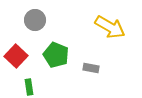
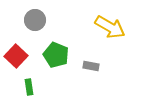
gray rectangle: moved 2 px up
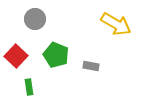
gray circle: moved 1 px up
yellow arrow: moved 6 px right, 3 px up
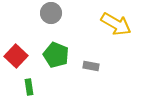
gray circle: moved 16 px right, 6 px up
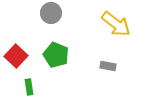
yellow arrow: rotated 8 degrees clockwise
gray rectangle: moved 17 px right
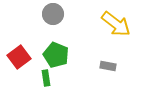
gray circle: moved 2 px right, 1 px down
red square: moved 3 px right, 1 px down; rotated 10 degrees clockwise
green rectangle: moved 17 px right, 9 px up
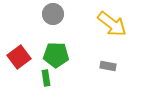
yellow arrow: moved 4 px left
green pentagon: rotated 20 degrees counterclockwise
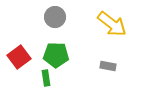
gray circle: moved 2 px right, 3 px down
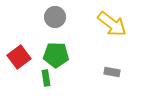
gray rectangle: moved 4 px right, 6 px down
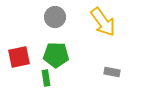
yellow arrow: moved 9 px left, 2 px up; rotated 16 degrees clockwise
red square: rotated 25 degrees clockwise
